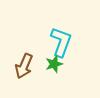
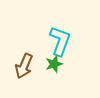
cyan L-shape: moved 1 px left, 1 px up
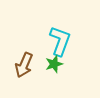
brown arrow: moved 1 px up
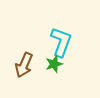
cyan L-shape: moved 1 px right, 1 px down
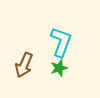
green star: moved 5 px right, 4 px down
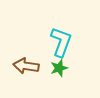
brown arrow: moved 2 px right, 1 px down; rotated 75 degrees clockwise
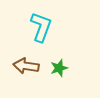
cyan L-shape: moved 20 px left, 15 px up
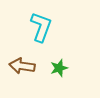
brown arrow: moved 4 px left
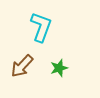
brown arrow: rotated 55 degrees counterclockwise
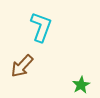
green star: moved 22 px right, 17 px down; rotated 12 degrees counterclockwise
